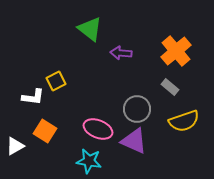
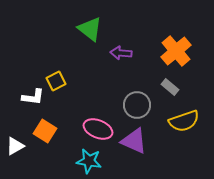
gray circle: moved 4 px up
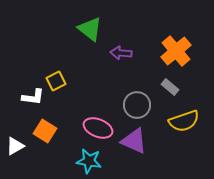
pink ellipse: moved 1 px up
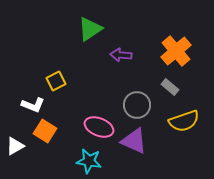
green triangle: rotated 48 degrees clockwise
purple arrow: moved 2 px down
white L-shape: moved 8 px down; rotated 15 degrees clockwise
pink ellipse: moved 1 px right, 1 px up
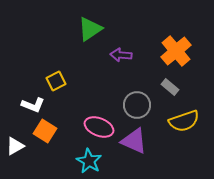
cyan star: rotated 20 degrees clockwise
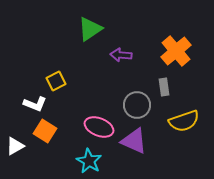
gray rectangle: moved 6 px left; rotated 42 degrees clockwise
white L-shape: moved 2 px right, 1 px up
